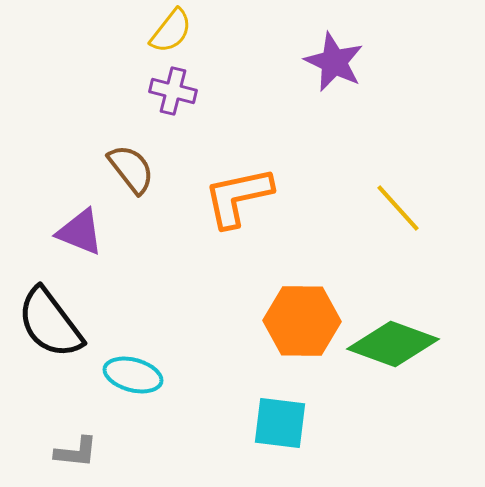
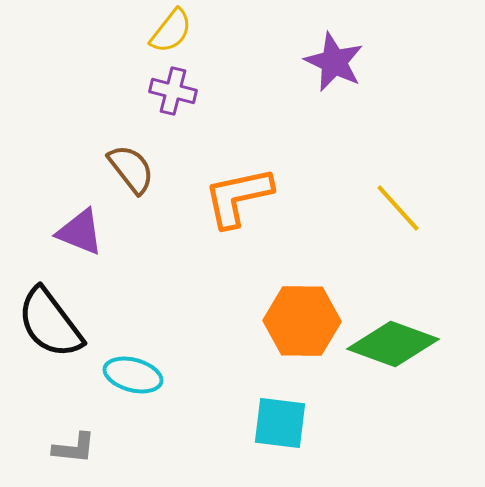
gray L-shape: moved 2 px left, 4 px up
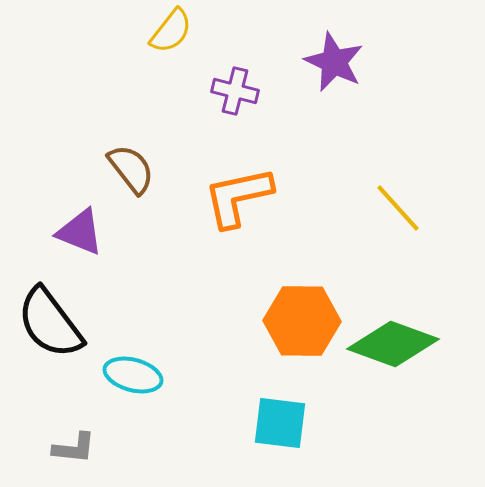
purple cross: moved 62 px right
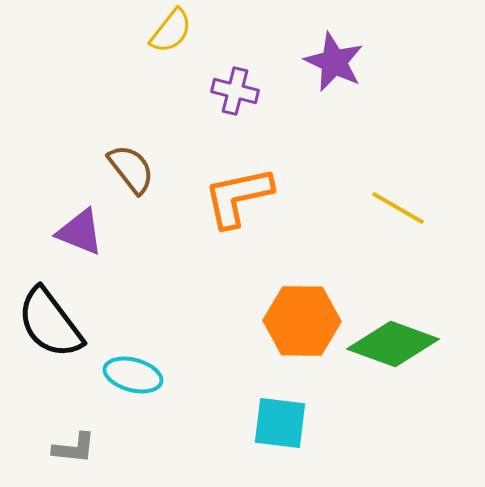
yellow line: rotated 18 degrees counterclockwise
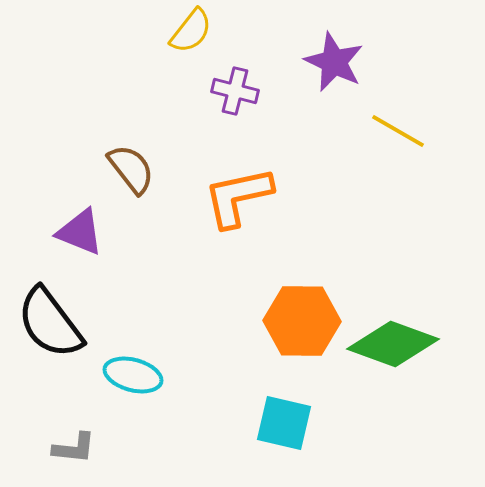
yellow semicircle: moved 20 px right
yellow line: moved 77 px up
cyan square: moved 4 px right; rotated 6 degrees clockwise
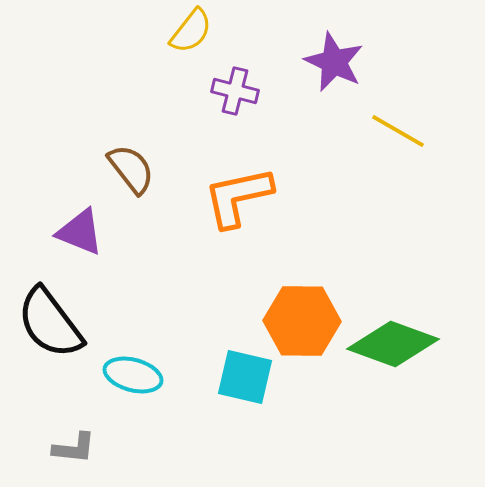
cyan square: moved 39 px left, 46 px up
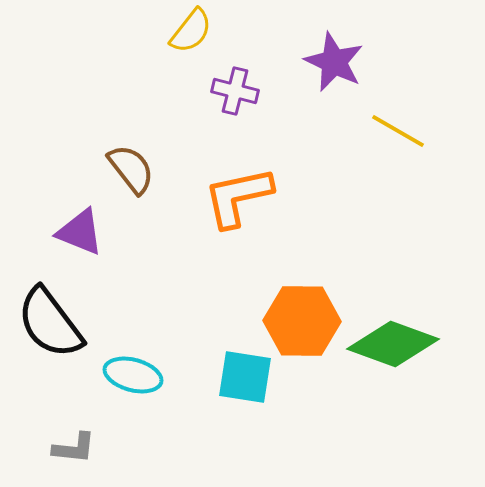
cyan square: rotated 4 degrees counterclockwise
